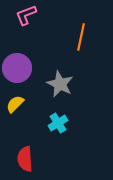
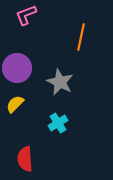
gray star: moved 2 px up
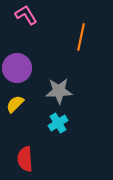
pink L-shape: rotated 80 degrees clockwise
gray star: moved 1 px left, 9 px down; rotated 28 degrees counterclockwise
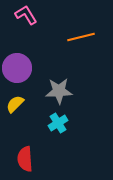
orange line: rotated 64 degrees clockwise
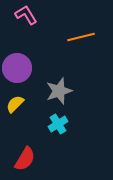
gray star: rotated 16 degrees counterclockwise
cyan cross: moved 1 px down
red semicircle: rotated 145 degrees counterclockwise
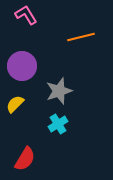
purple circle: moved 5 px right, 2 px up
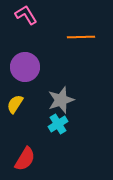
orange line: rotated 12 degrees clockwise
purple circle: moved 3 px right, 1 px down
gray star: moved 2 px right, 9 px down
yellow semicircle: rotated 12 degrees counterclockwise
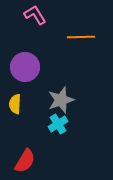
pink L-shape: moved 9 px right
yellow semicircle: rotated 30 degrees counterclockwise
red semicircle: moved 2 px down
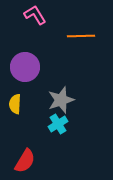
orange line: moved 1 px up
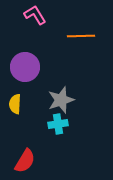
cyan cross: rotated 24 degrees clockwise
